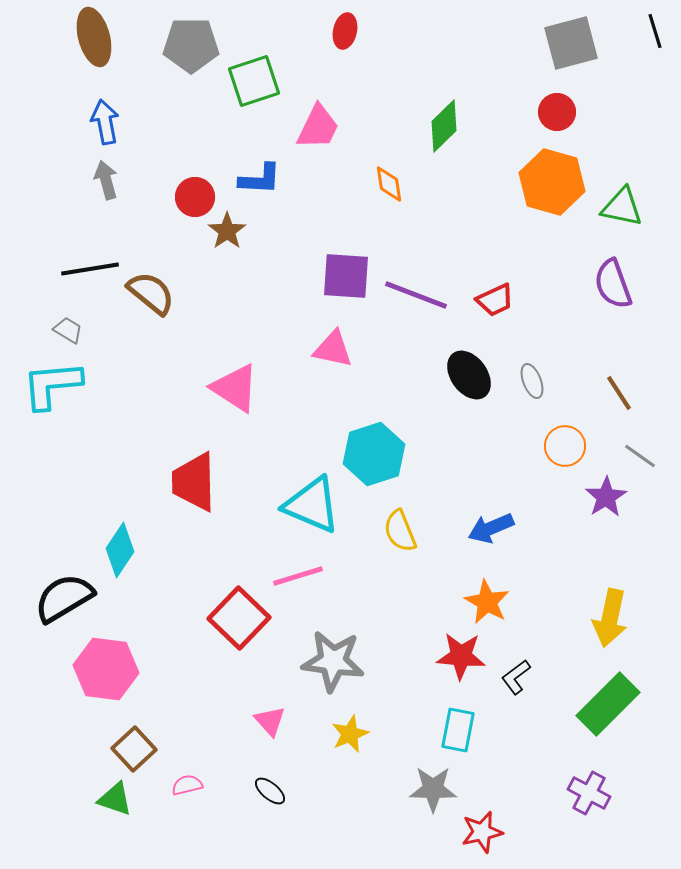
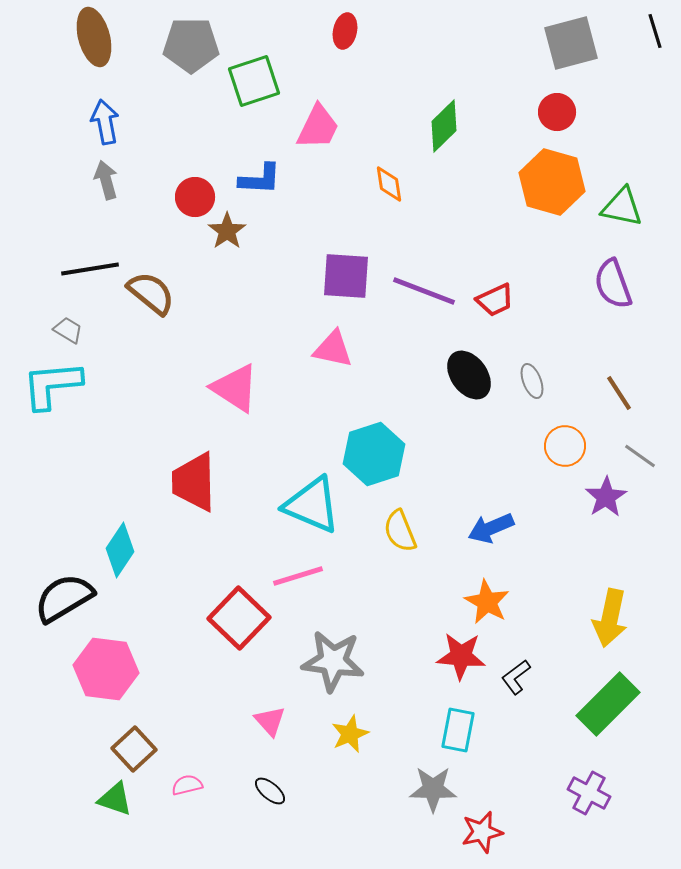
purple line at (416, 295): moved 8 px right, 4 px up
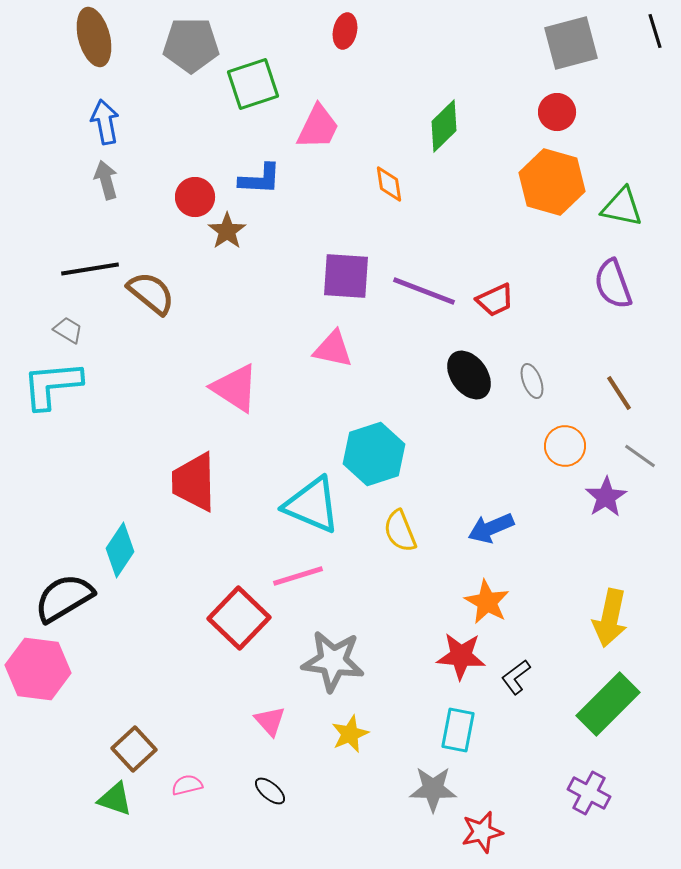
green square at (254, 81): moved 1 px left, 3 px down
pink hexagon at (106, 669): moved 68 px left
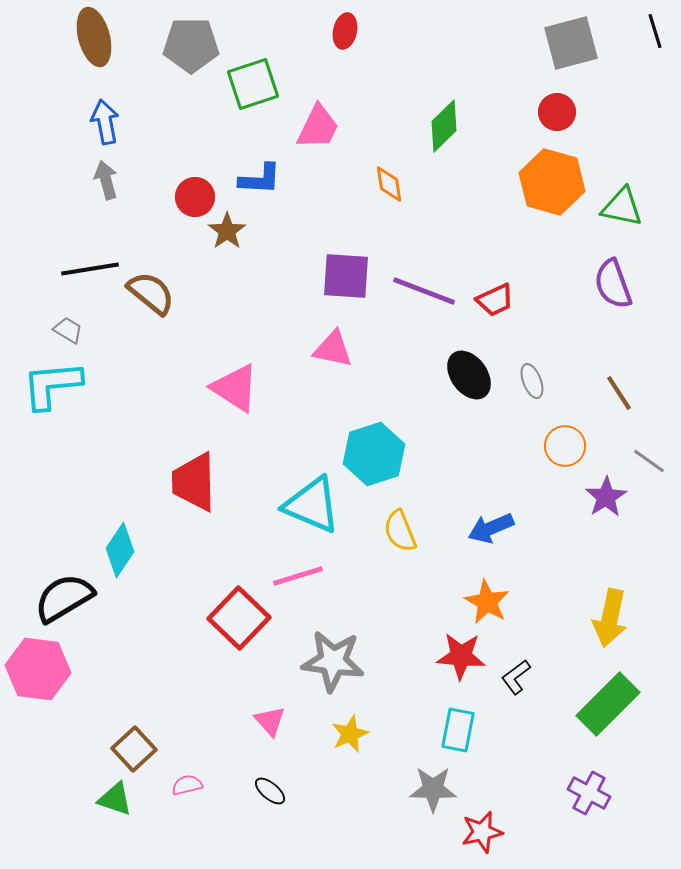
gray line at (640, 456): moved 9 px right, 5 px down
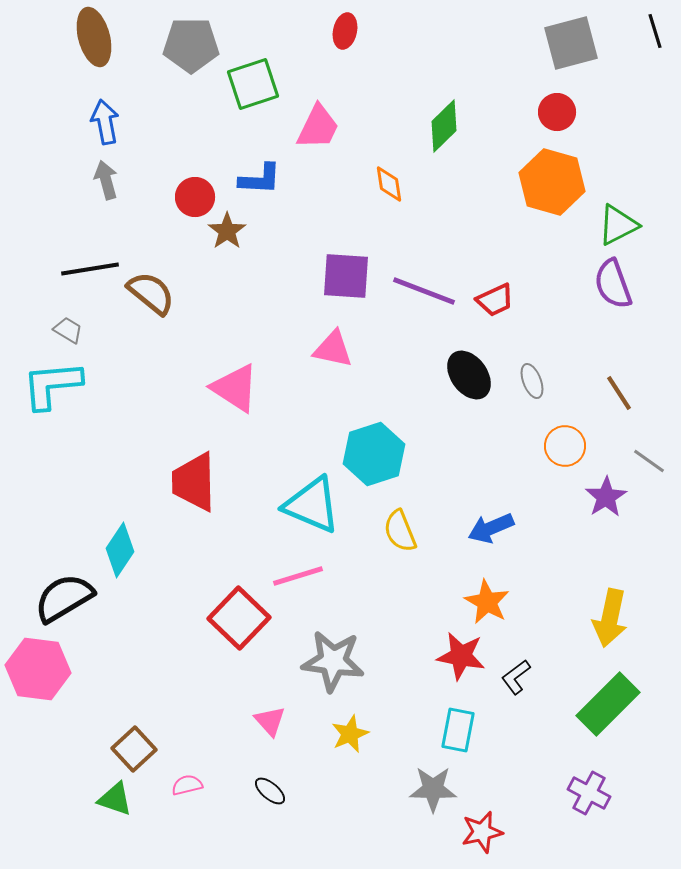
green triangle at (622, 207): moved 4 px left, 18 px down; rotated 39 degrees counterclockwise
red star at (461, 656): rotated 6 degrees clockwise
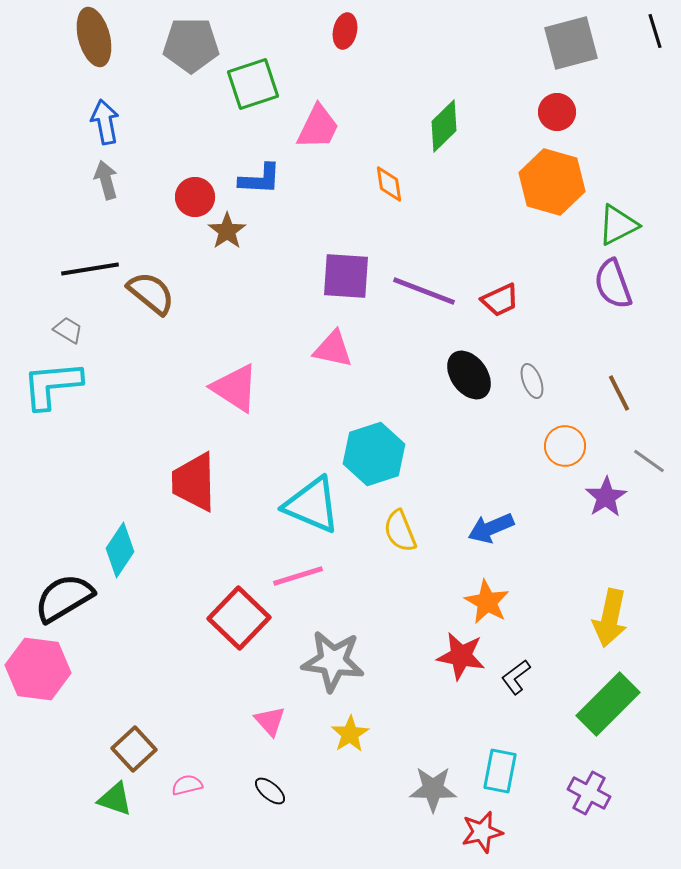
red trapezoid at (495, 300): moved 5 px right
brown line at (619, 393): rotated 6 degrees clockwise
cyan rectangle at (458, 730): moved 42 px right, 41 px down
yellow star at (350, 734): rotated 9 degrees counterclockwise
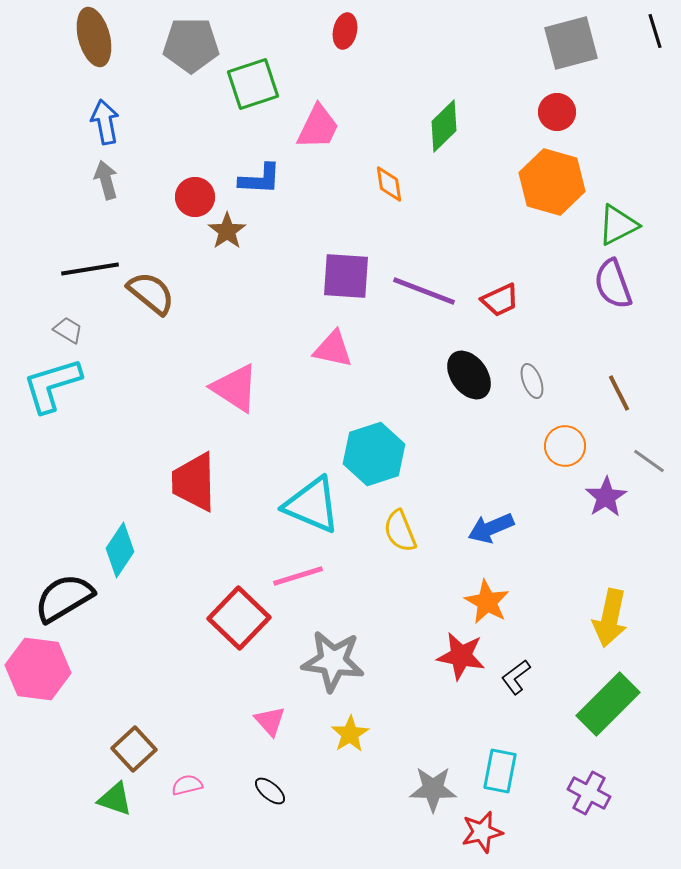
cyan L-shape at (52, 385): rotated 12 degrees counterclockwise
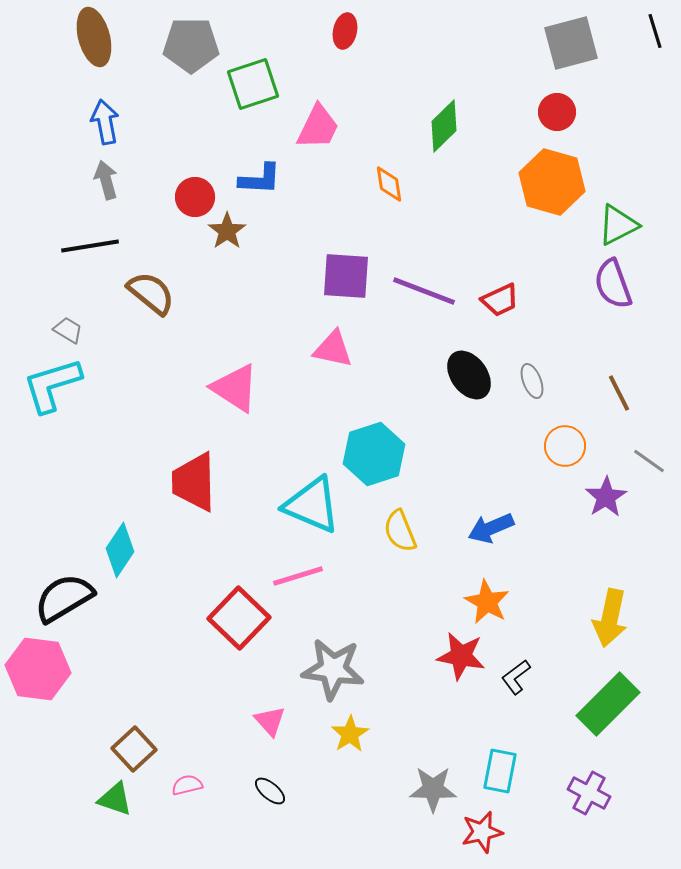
black line at (90, 269): moved 23 px up
gray star at (333, 661): moved 8 px down
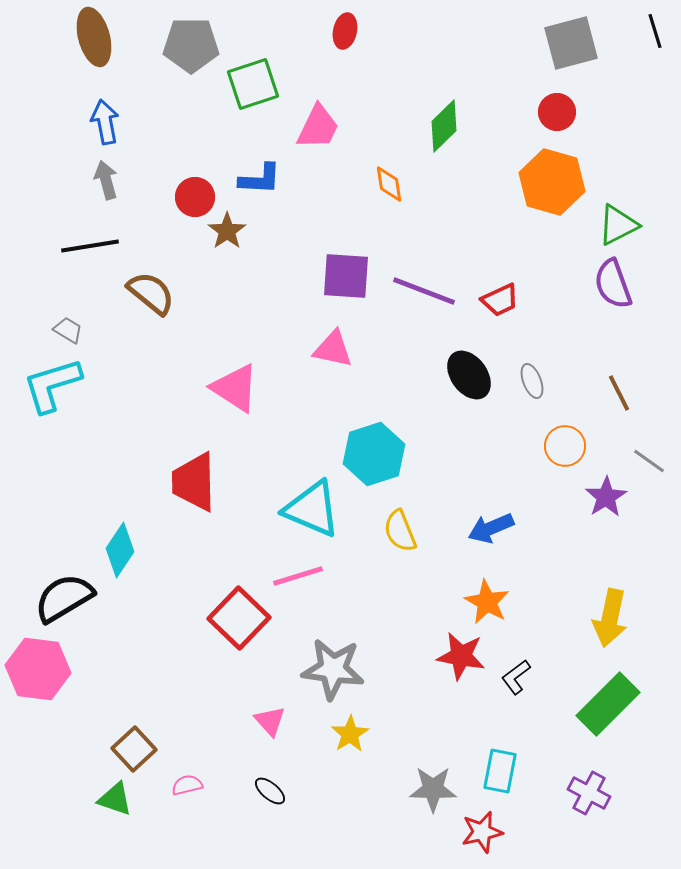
cyan triangle at (312, 505): moved 4 px down
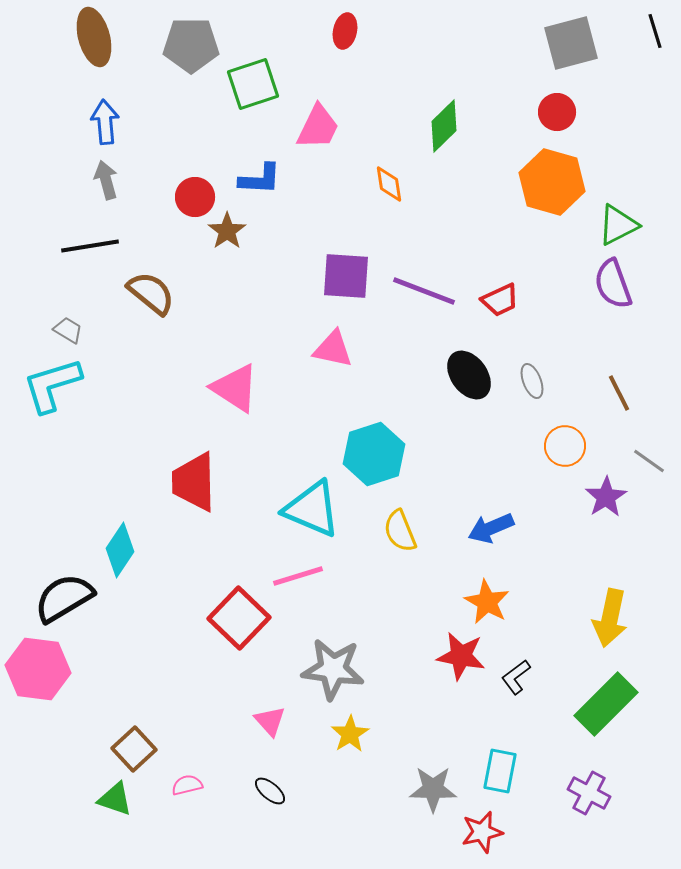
blue arrow at (105, 122): rotated 6 degrees clockwise
green rectangle at (608, 704): moved 2 px left
